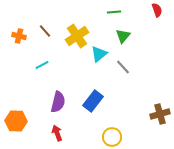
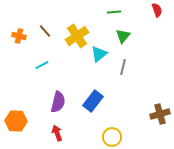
gray line: rotated 56 degrees clockwise
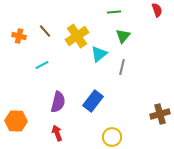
gray line: moved 1 px left
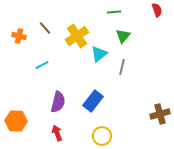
brown line: moved 3 px up
yellow circle: moved 10 px left, 1 px up
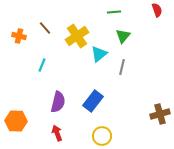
cyan line: rotated 40 degrees counterclockwise
